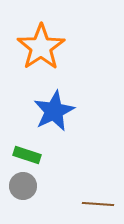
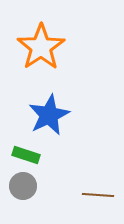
blue star: moved 5 px left, 4 px down
green rectangle: moved 1 px left
brown line: moved 9 px up
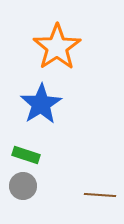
orange star: moved 16 px right
blue star: moved 8 px left, 11 px up; rotated 6 degrees counterclockwise
brown line: moved 2 px right
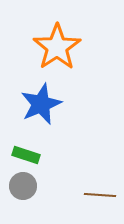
blue star: rotated 9 degrees clockwise
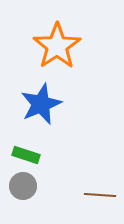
orange star: moved 1 px up
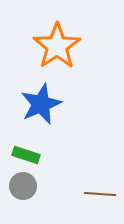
brown line: moved 1 px up
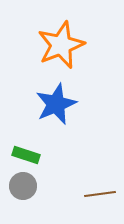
orange star: moved 4 px right, 1 px up; rotated 12 degrees clockwise
blue star: moved 15 px right
brown line: rotated 12 degrees counterclockwise
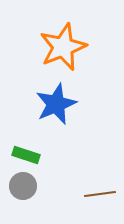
orange star: moved 2 px right, 2 px down
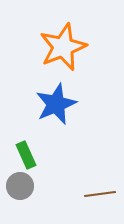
green rectangle: rotated 48 degrees clockwise
gray circle: moved 3 px left
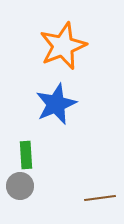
orange star: moved 1 px up
green rectangle: rotated 20 degrees clockwise
brown line: moved 4 px down
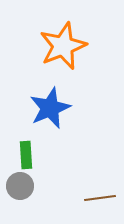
blue star: moved 6 px left, 4 px down
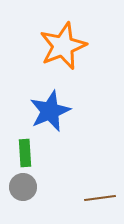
blue star: moved 3 px down
green rectangle: moved 1 px left, 2 px up
gray circle: moved 3 px right, 1 px down
